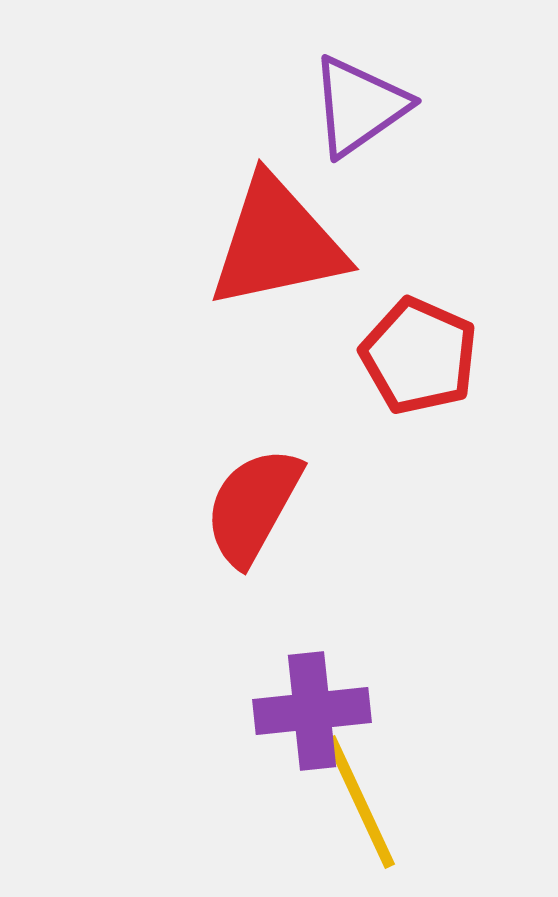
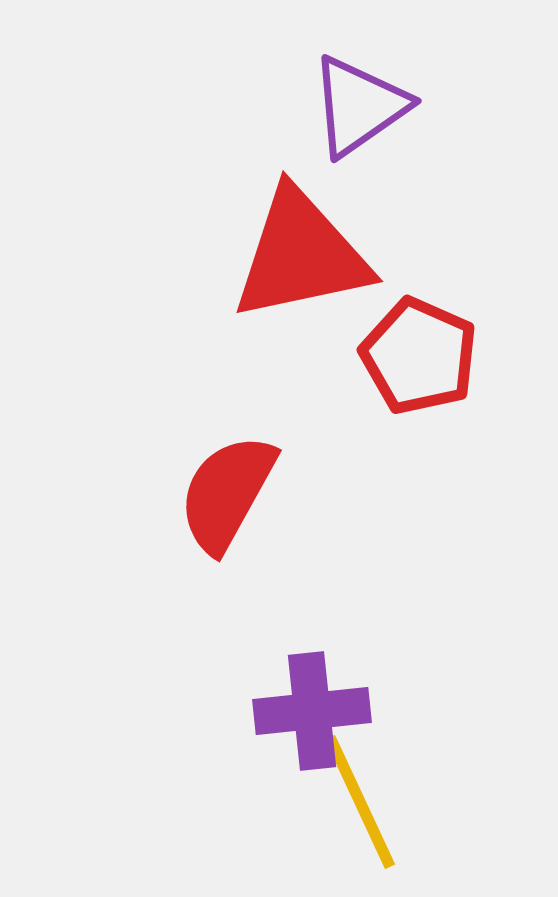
red triangle: moved 24 px right, 12 px down
red semicircle: moved 26 px left, 13 px up
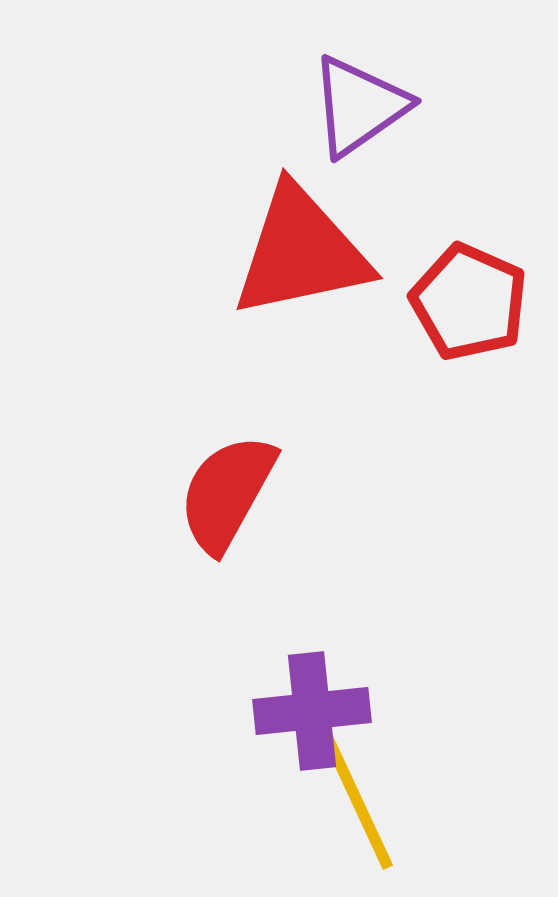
red triangle: moved 3 px up
red pentagon: moved 50 px right, 54 px up
yellow line: moved 2 px left, 1 px down
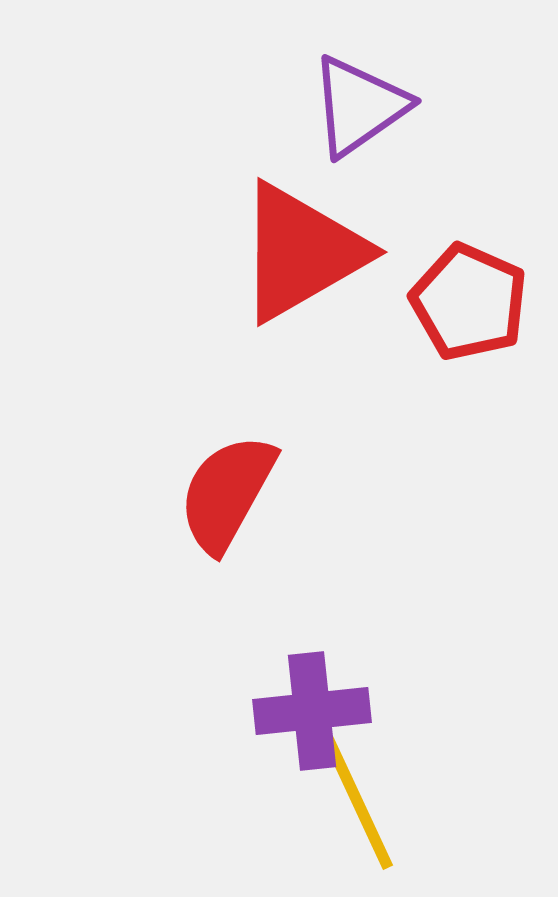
red triangle: rotated 18 degrees counterclockwise
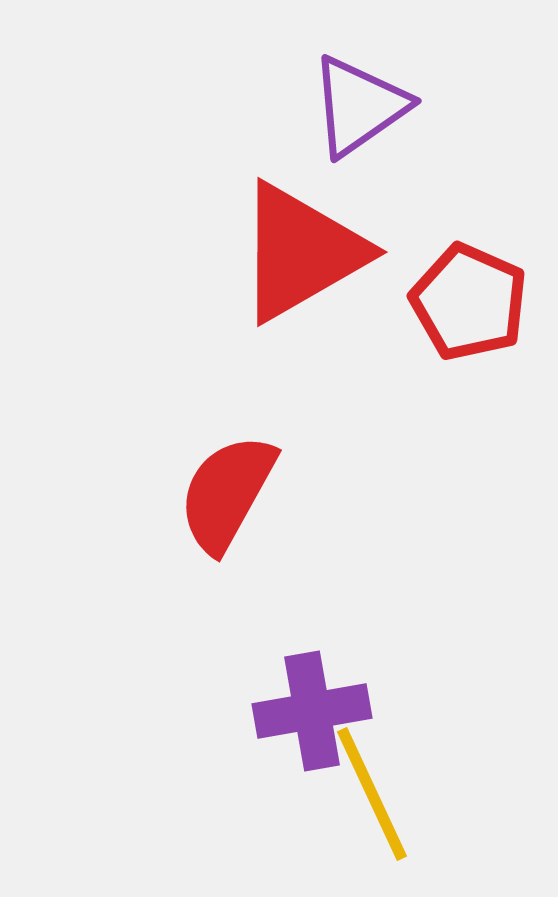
purple cross: rotated 4 degrees counterclockwise
yellow line: moved 14 px right, 9 px up
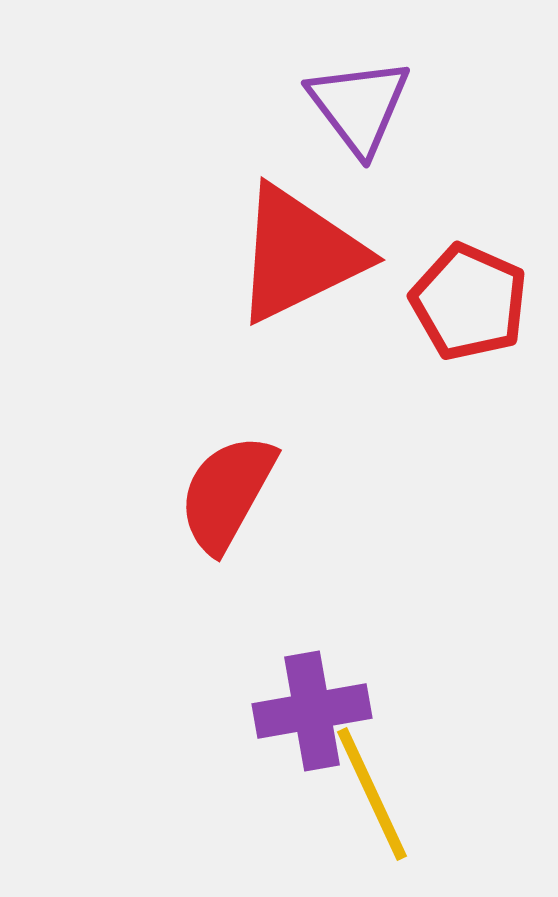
purple triangle: rotated 32 degrees counterclockwise
red triangle: moved 2 px left, 2 px down; rotated 4 degrees clockwise
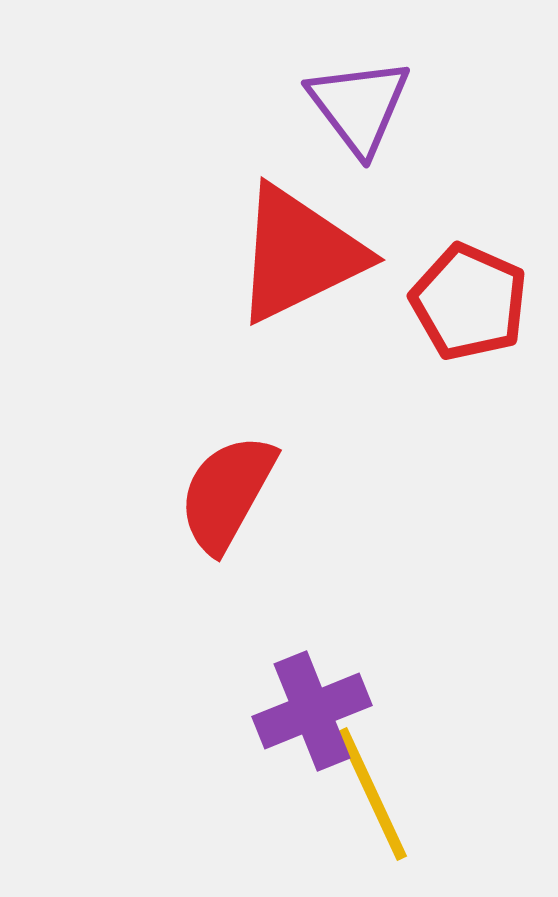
purple cross: rotated 12 degrees counterclockwise
